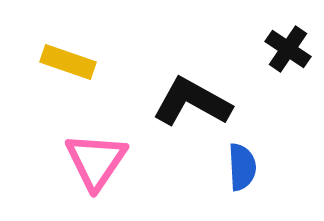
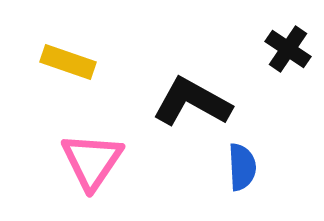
pink triangle: moved 4 px left
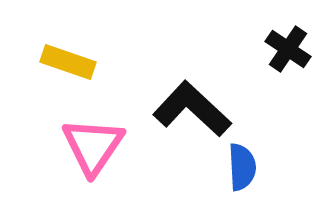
black L-shape: moved 7 px down; rotated 14 degrees clockwise
pink triangle: moved 1 px right, 15 px up
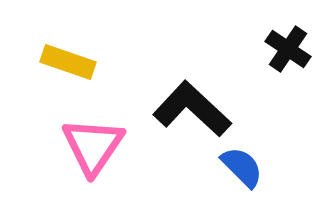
blue semicircle: rotated 42 degrees counterclockwise
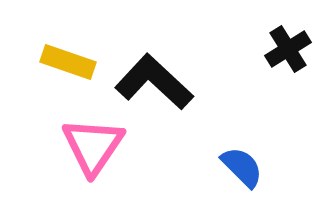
black cross: rotated 24 degrees clockwise
black L-shape: moved 38 px left, 27 px up
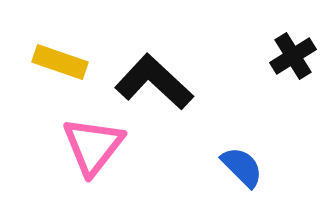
black cross: moved 5 px right, 7 px down
yellow rectangle: moved 8 px left
pink triangle: rotated 4 degrees clockwise
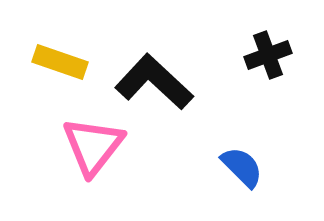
black cross: moved 25 px left, 1 px up; rotated 12 degrees clockwise
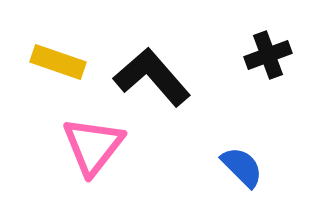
yellow rectangle: moved 2 px left
black L-shape: moved 2 px left, 5 px up; rotated 6 degrees clockwise
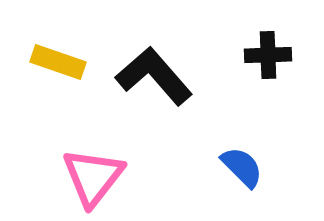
black cross: rotated 18 degrees clockwise
black L-shape: moved 2 px right, 1 px up
pink triangle: moved 31 px down
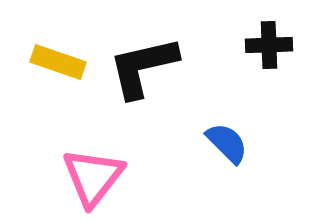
black cross: moved 1 px right, 10 px up
black L-shape: moved 11 px left, 9 px up; rotated 62 degrees counterclockwise
blue semicircle: moved 15 px left, 24 px up
